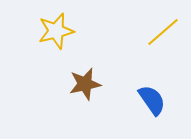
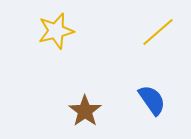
yellow line: moved 5 px left
brown star: moved 27 px down; rotated 24 degrees counterclockwise
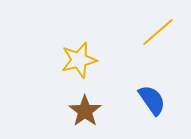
yellow star: moved 23 px right, 29 px down
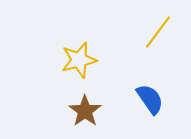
yellow line: rotated 12 degrees counterclockwise
blue semicircle: moved 2 px left, 1 px up
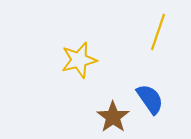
yellow line: rotated 18 degrees counterclockwise
brown star: moved 28 px right, 6 px down
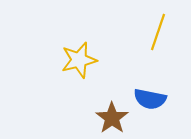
blue semicircle: rotated 136 degrees clockwise
brown star: moved 1 px left, 1 px down
